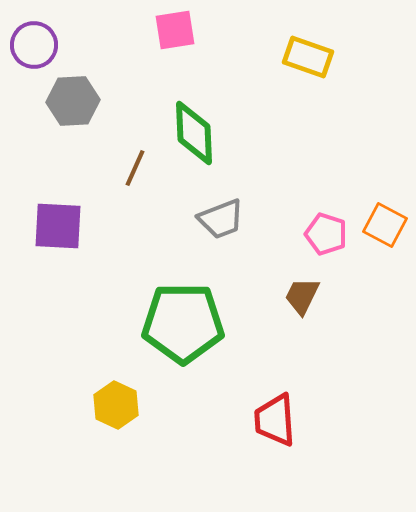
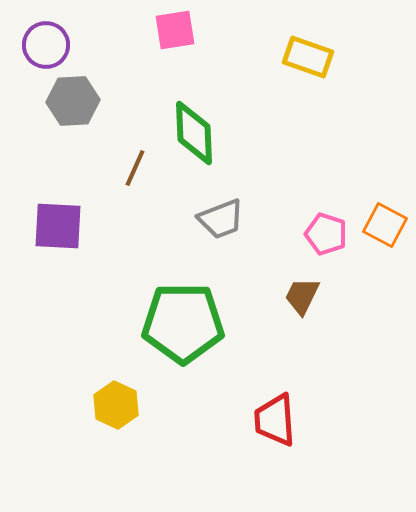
purple circle: moved 12 px right
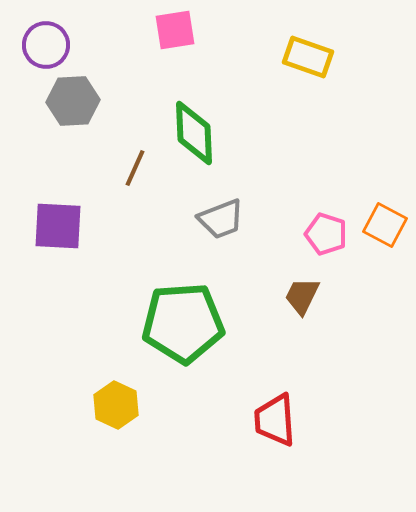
green pentagon: rotated 4 degrees counterclockwise
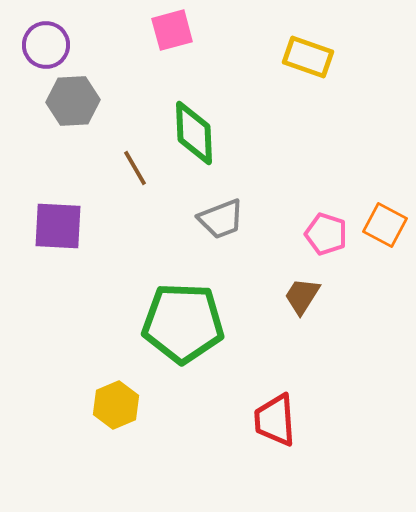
pink square: moved 3 px left; rotated 6 degrees counterclockwise
brown line: rotated 54 degrees counterclockwise
brown trapezoid: rotated 6 degrees clockwise
green pentagon: rotated 6 degrees clockwise
yellow hexagon: rotated 12 degrees clockwise
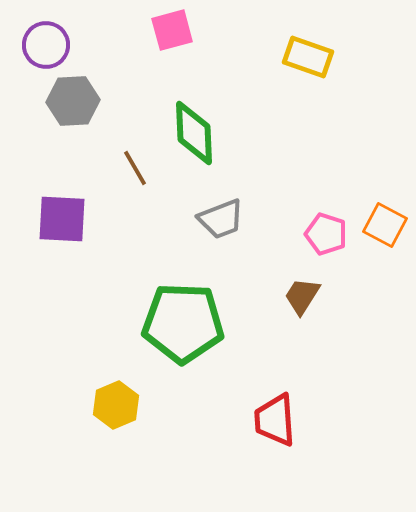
purple square: moved 4 px right, 7 px up
